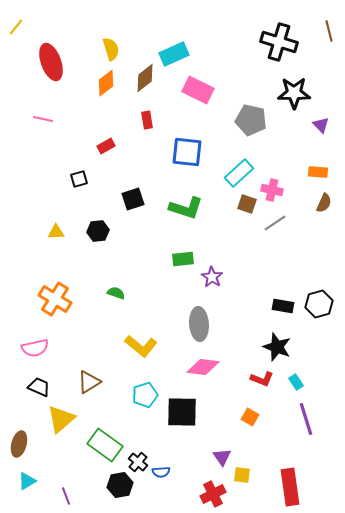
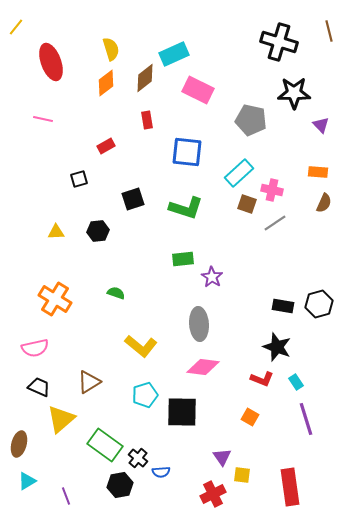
black cross at (138, 462): moved 4 px up
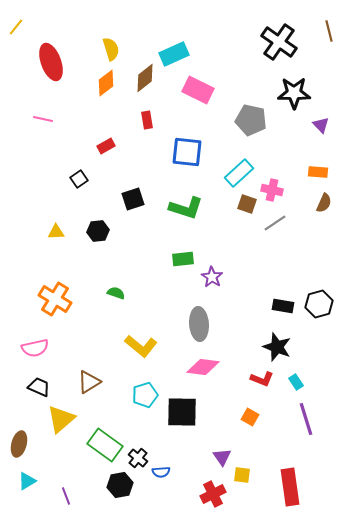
black cross at (279, 42): rotated 18 degrees clockwise
black square at (79, 179): rotated 18 degrees counterclockwise
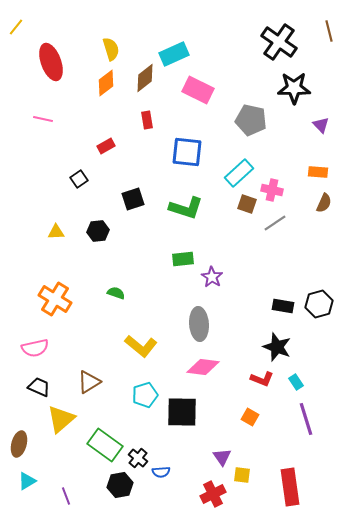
black star at (294, 93): moved 5 px up
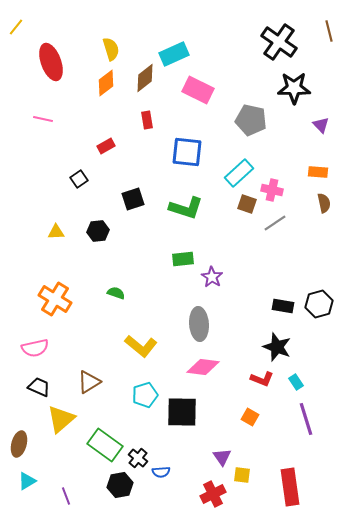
brown semicircle at (324, 203): rotated 36 degrees counterclockwise
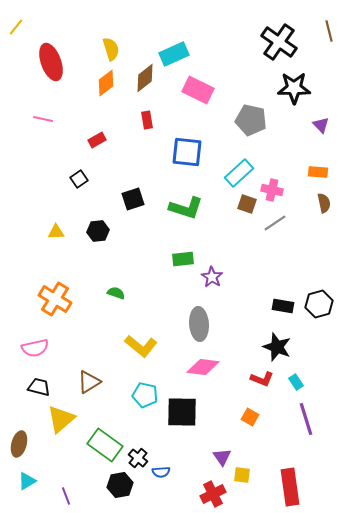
red rectangle at (106, 146): moved 9 px left, 6 px up
black trapezoid at (39, 387): rotated 10 degrees counterclockwise
cyan pentagon at (145, 395): rotated 30 degrees clockwise
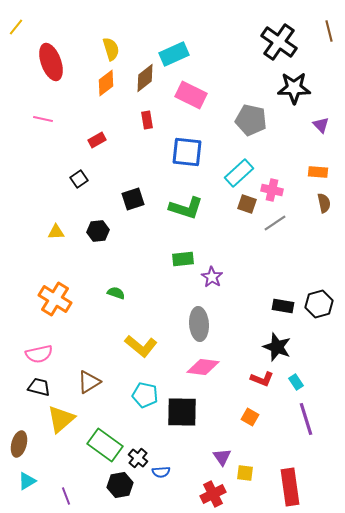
pink rectangle at (198, 90): moved 7 px left, 5 px down
pink semicircle at (35, 348): moved 4 px right, 6 px down
yellow square at (242, 475): moved 3 px right, 2 px up
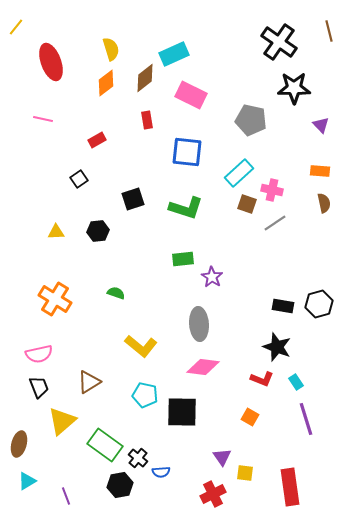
orange rectangle at (318, 172): moved 2 px right, 1 px up
black trapezoid at (39, 387): rotated 55 degrees clockwise
yellow triangle at (61, 419): moved 1 px right, 2 px down
